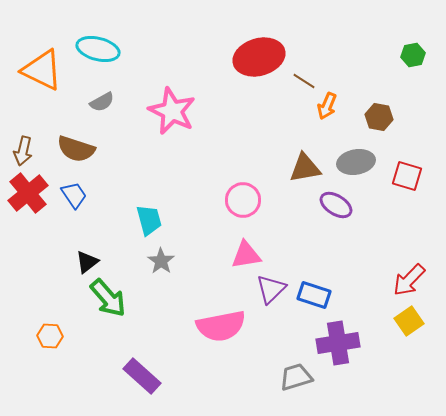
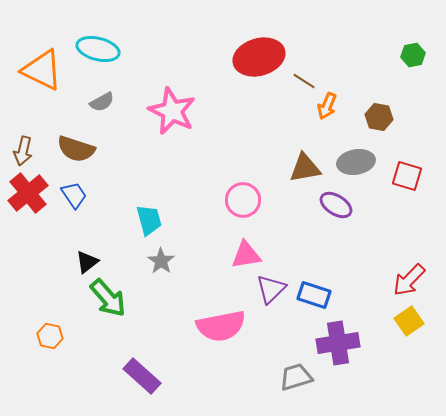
orange hexagon: rotated 10 degrees clockwise
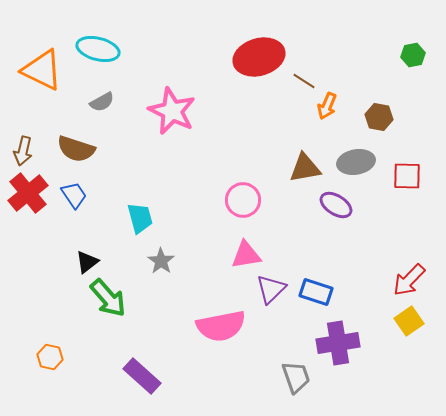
red square: rotated 16 degrees counterclockwise
cyan trapezoid: moved 9 px left, 2 px up
blue rectangle: moved 2 px right, 3 px up
orange hexagon: moved 21 px down
gray trapezoid: rotated 88 degrees clockwise
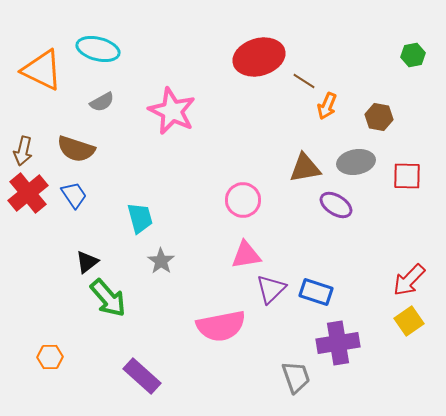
orange hexagon: rotated 15 degrees counterclockwise
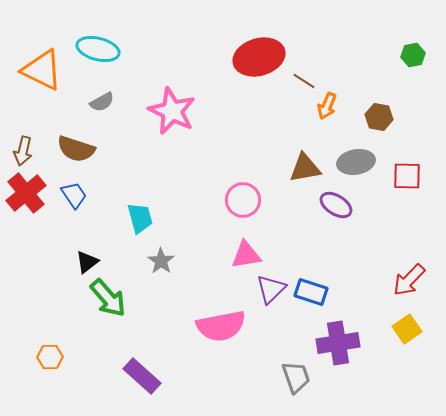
red cross: moved 2 px left
blue rectangle: moved 5 px left
yellow square: moved 2 px left, 8 px down
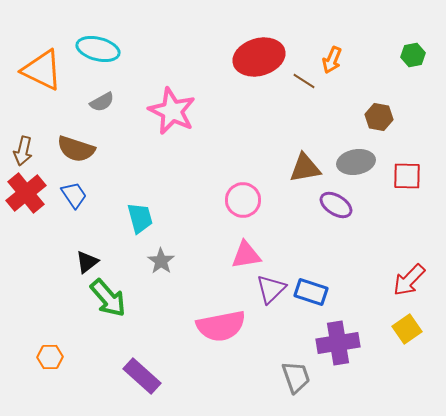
orange arrow: moved 5 px right, 46 px up
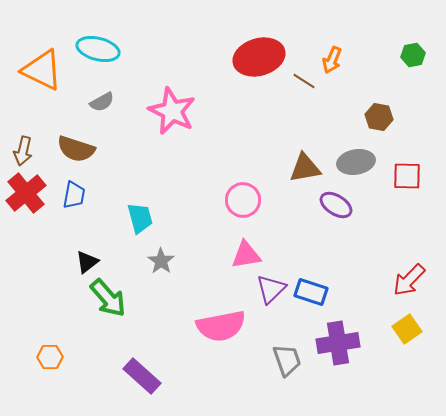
blue trapezoid: rotated 44 degrees clockwise
gray trapezoid: moved 9 px left, 17 px up
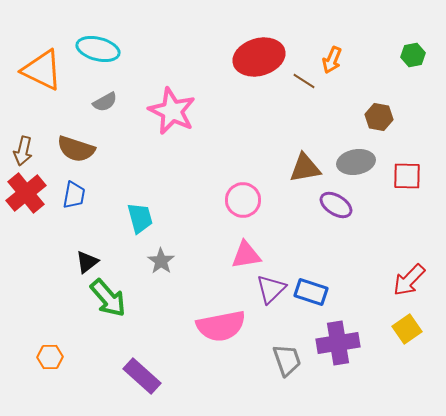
gray semicircle: moved 3 px right
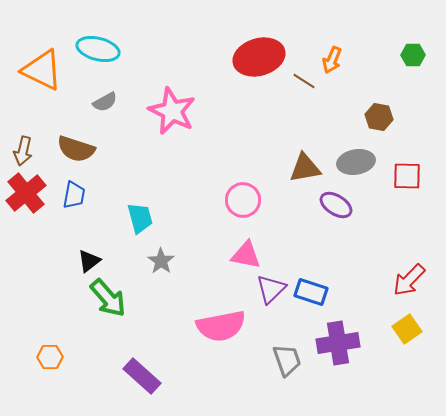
green hexagon: rotated 10 degrees clockwise
pink triangle: rotated 20 degrees clockwise
black triangle: moved 2 px right, 1 px up
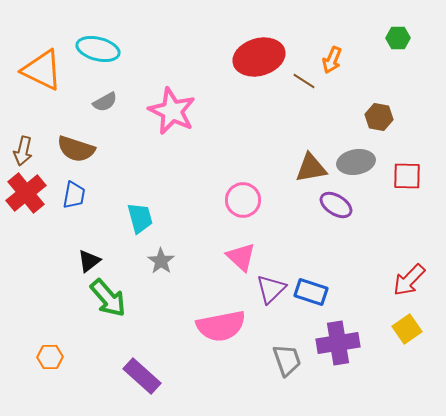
green hexagon: moved 15 px left, 17 px up
brown triangle: moved 6 px right
pink triangle: moved 5 px left, 2 px down; rotated 32 degrees clockwise
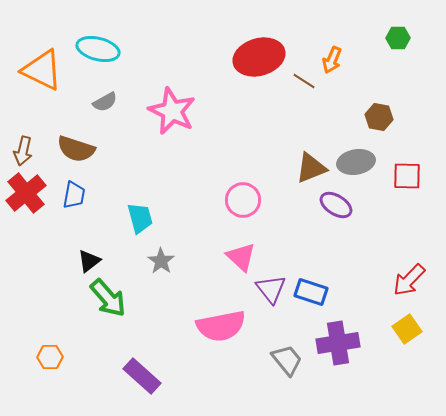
brown triangle: rotated 12 degrees counterclockwise
purple triangle: rotated 24 degrees counterclockwise
gray trapezoid: rotated 20 degrees counterclockwise
